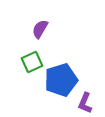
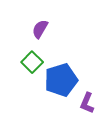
green square: rotated 20 degrees counterclockwise
purple L-shape: moved 2 px right
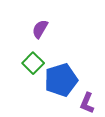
green square: moved 1 px right, 1 px down
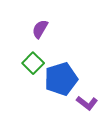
blue pentagon: moved 1 px up
purple L-shape: rotated 75 degrees counterclockwise
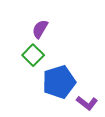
green square: moved 8 px up
blue pentagon: moved 2 px left, 3 px down
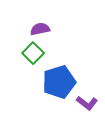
purple semicircle: rotated 48 degrees clockwise
green square: moved 2 px up
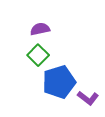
green square: moved 5 px right, 2 px down
purple L-shape: moved 1 px right, 5 px up
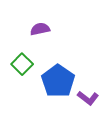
green square: moved 16 px left, 9 px down
blue pentagon: moved 1 px left, 1 px up; rotated 20 degrees counterclockwise
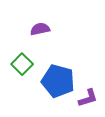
blue pentagon: rotated 20 degrees counterclockwise
purple L-shape: rotated 55 degrees counterclockwise
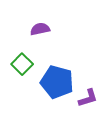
blue pentagon: moved 1 px left, 1 px down
